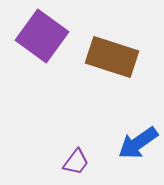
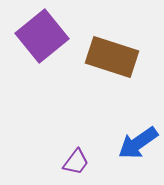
purple square: rotated 15 degrees clockwise
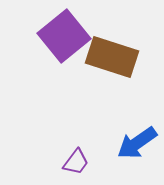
purple square: moved 22 px right
blue arrow: moved 1 px left
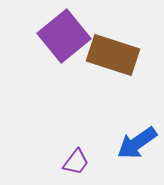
brown rectangle: moved 1 px right, 2 px up
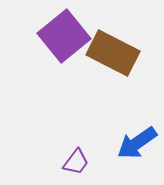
brown rectangle: moved 2 px up; rotated 9 degrees clockwise
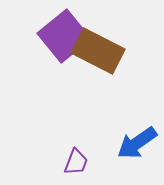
brown rectangle: moved 15 px left, 2 px up
purple trapezoid: rotated 16 degrees counterclockwise
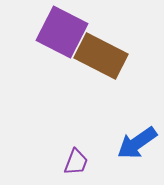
purple square: moved 2 px left, 4 px up; rotated 24 degrees counterclockwise
brown rectangle: moved 3 px right, 5 px down
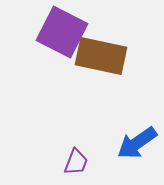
brown rectangle: rotated 15 degrees counterclockwise
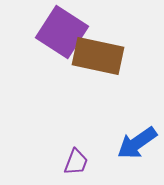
purple square: rotated 6 degrees clockwise
brown rectangle: moved 3 px left
